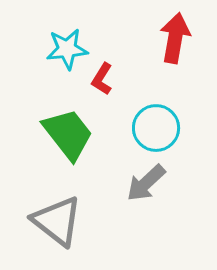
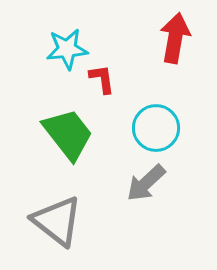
red L-shape: rotated 140 degrees clockwise
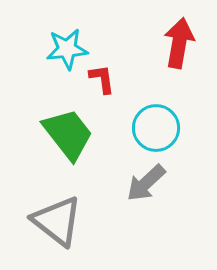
red arrow: moved 4 px right, 5 px down
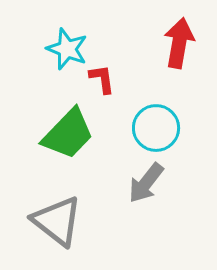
cyan star: rotated 27 degrees clockwise
green trapezoid: rotated 82 degrees clockwise
gray arrow: rotated 9 degrees counterclockwise
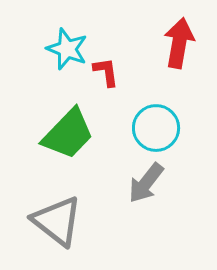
red L-shape: moved 4 px right, 7 px up
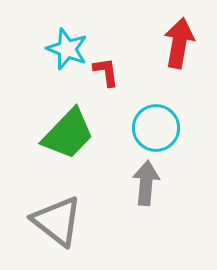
gray arrow: rotated 147 degrees clockwise
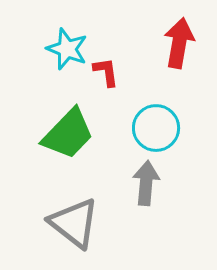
gray triangle: moved 17 px right, 2 px down
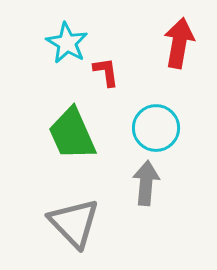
cyan star: moved 6 px up; rotated 9 degrees clockwise
green trapezoid: moved 4 px right; rotated 112 degrees clockwise
gray triangle: rotated 8 degrees clockwise
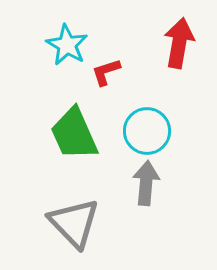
cyan star: moved 2 px down
red L-shape: rotated 100 degrees counterclockwise
cyan circle: moved 9 px left, 3 px down
green trapezoid: moved 2 px right
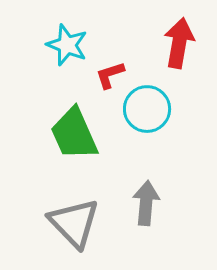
cyan star: rotated 9 degrees counterclockwise
red L-shape: moved 4 px right, 3 px down
cyan circle: moved 22 px up
gray arrow: moved 20 px down
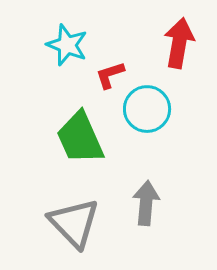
green trapezoid: moved 6 px right, 4 px down
